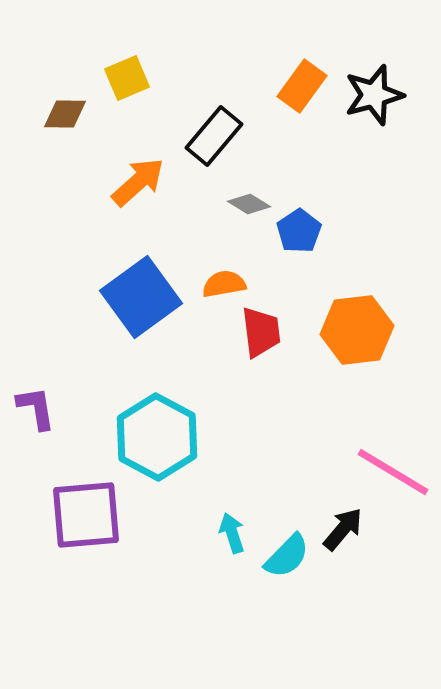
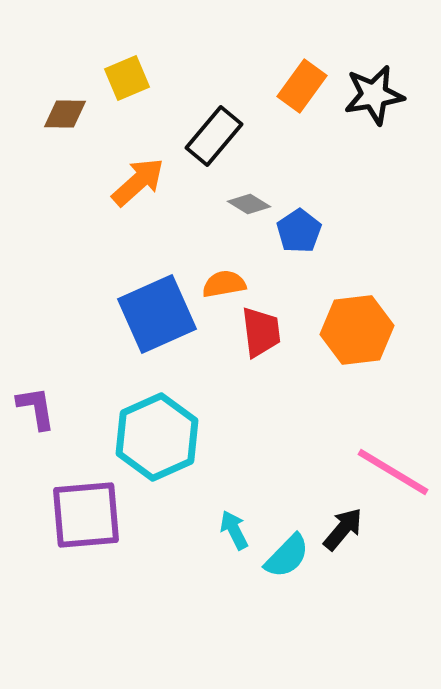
black star: rotated 6 degrees clockwise
blue square: moved 16 px right, 17 px down; rotated 12 degrees clockwise
cyan hexagon: rotated 8 degrees clockwise
cyan arrow: moved 2 px right, 3 px up; rotated 9 degrees counterclockwise
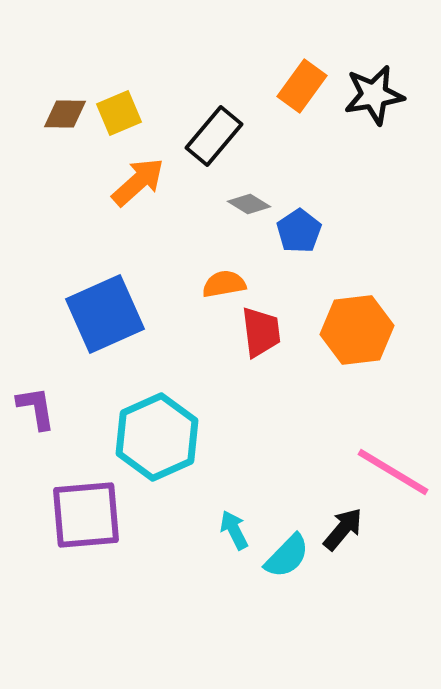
yellow square: moved 8 px left, 35 px down
blue square: moved 52 px left
